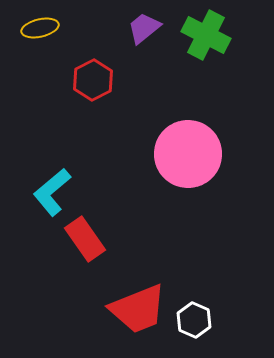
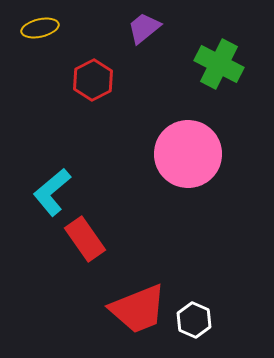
green cross: moved 13 px right, 29 px down
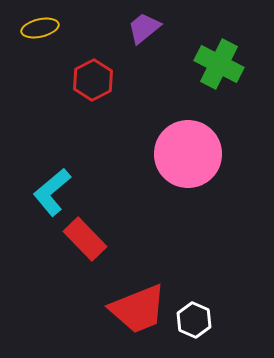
red rectangle: rotated 9 degrees counterclockwise
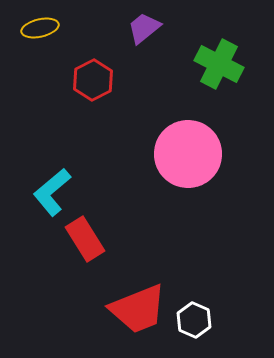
red rectangle: rotated 12 degrees clockwise
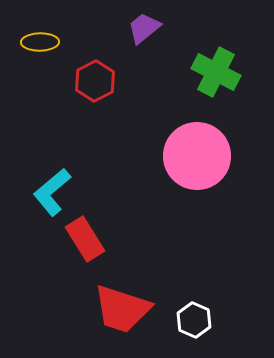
yellow ellipse: moved 14 px down; rotated 12 degrees clockwise
green cross: moved 3 px left, 8 px down
red hexagon: moved 2 px right, 1 px down
pink circle: moved 9 px right, 2 px down
red trapezoid: moved 16 px left; rotated 40 degrees clockwise
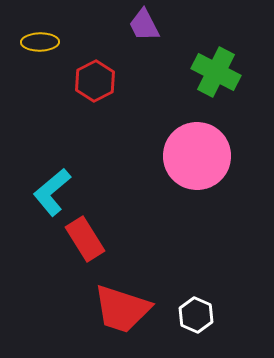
purple trapezoid: moved 3 px up; rotated 78 degrees counterclockwise
white hexagon: moved 2 px right, 5 px up
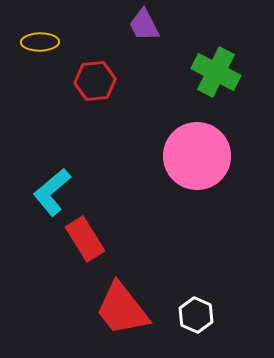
red hexagon: rotated 21 degrees clockwise
red trapezoid: rotated 34 degrees clockwise
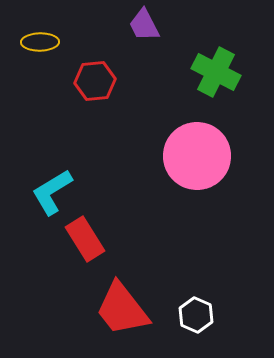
cyan L-shape: rotated 9 degrees clockwise
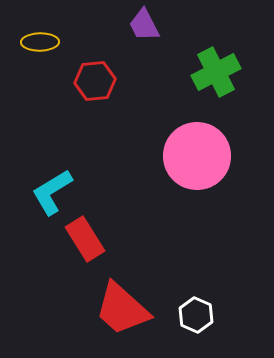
green cross: rotated 36 degrees clockwise
red trapezoid: rotated 10 degrees counterclockwise
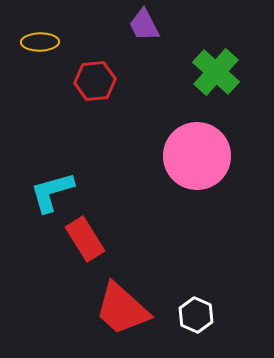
green cross: rotated 21 degrees counterclockwise
cyan L-shape: rotated 15 degrees clockwise
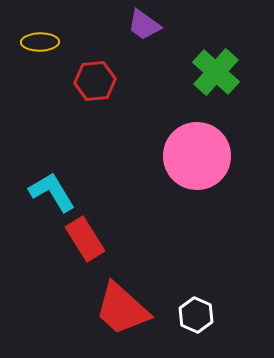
purple trapezoid: rotated 27 degrees counterclockwise
cyan L-shape: rotated 75 degrees clockwise
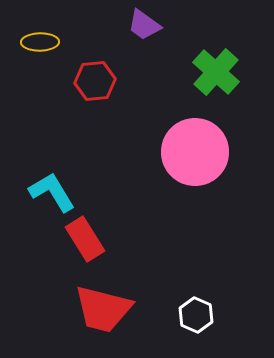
pink circle: moved 2 px left, 4 px up
red trapezoid: moved 19 px left; rotated 28 degrees counterclockwise
